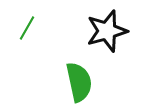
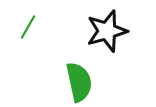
green line: moved 1 px right, 1 px up
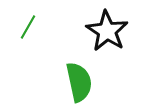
black star: rotated 24 degrees counterclockwise
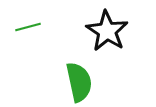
green line: rotated 45 degrees clockwise
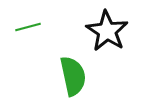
green semicircle: moved 6 px left, 6 px up
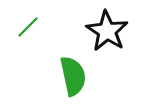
green line: rotated 30 degrees counterclockwise
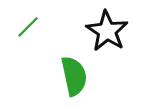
green semicircle: moved 1 px right
